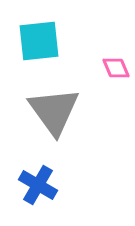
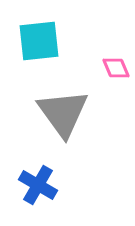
gray triangle: moved 9 px right, 2 px down
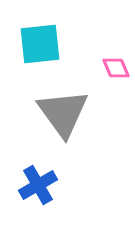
cyan square: moved 1 px right, 3 px down
blue cross: rotated 30 degrees clockwise
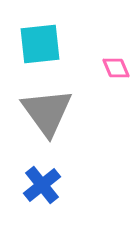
gray triangle: moved 16 px left, 1 px up
blue cross: moved 4 px right; rotated 9 degrees counterclockwise
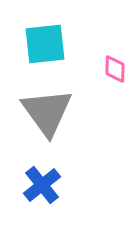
cyan square: moved 5 px right
pink diamond: moved 1 px left, 1 px down; rotated 24 degrees clockwise
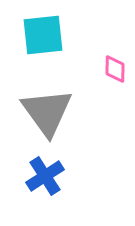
cyan square: moved 2 px left, 9 px up
blue cross: moved 3 px right, 9 px up; rotated 6 degrees clockwise
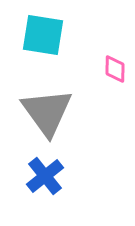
cyan square: rotated 15 degrees clockwise
blue cross: rotated 6 degrees counterclockwise
